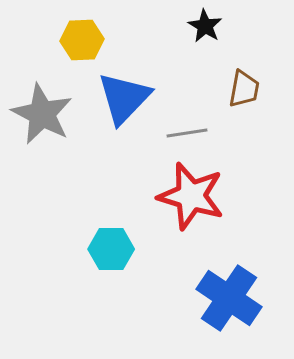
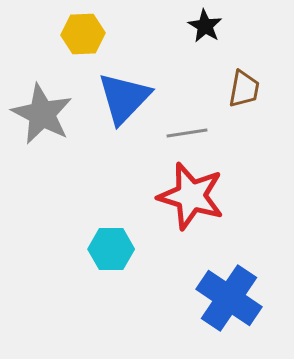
yellow hexagon: moved 1 px right, 6 px up
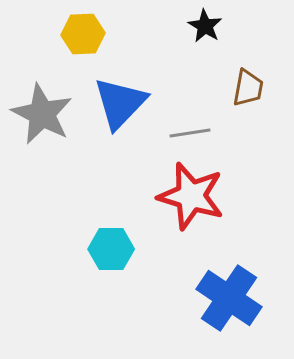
brown trapezoid: moved 4 px right, 1 px up
blue triangle: moved 4 px left, 5 px down
gray line: moved 3 px right
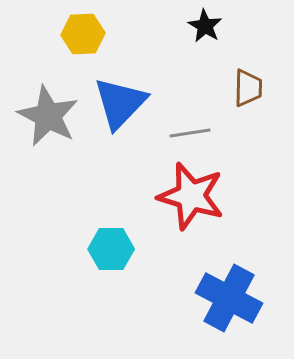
brown trapezoid: rotated 9 degrees counterclockwise
gray star: moved 6 px right, 2 px down
blue cross: rotated 6 degrees counterclockwise
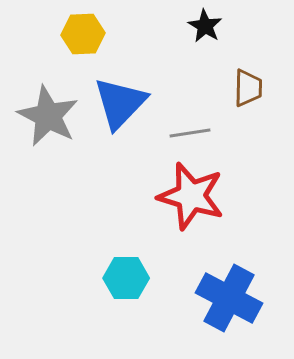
cyan hexagon: moved 15 px right, 29 px down
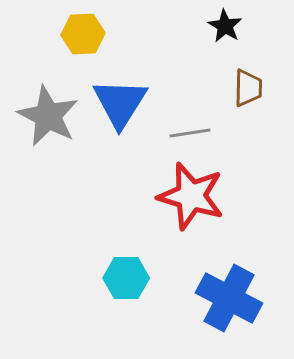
black star: moved 20 px right
blue triangle: rotated 12 degrees counterclockwise
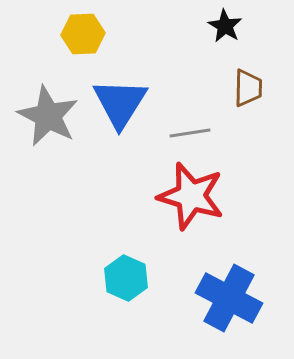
cyan hexagon: rotated 24 degrees clockwise
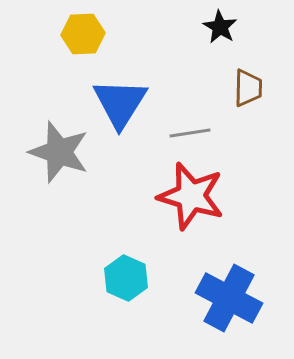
black star: moved 5 px left, 1 px down
gray star: moved 11 px right, 36 px down; rotated 8 degrees counterclockwise
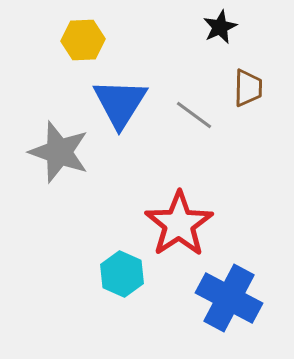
black star: rotated 16 degrees clockwise
yellow hexagon: moved 6 px down
gray line: moved 4 px right, 18 px up; rotated 45 degrees clockwise
red star: moved 12 px left, 28 px down; rotated 22 degrees clockwise
cyan hexagon: moved 4 px left, 4 px up
